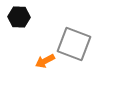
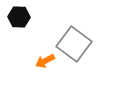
gray square: rotated 16 degrees clockwise
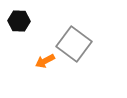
black hexagon: moved 4 px down
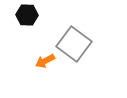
black hexagon: moved 8 px right, 6 px up
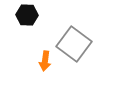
orange arrow: rotated 54 degrees counterclockwise
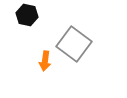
black hexagon: rotated 10 degrees clockwise
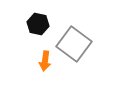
black hexagon: moved 11 px right, 9 px down
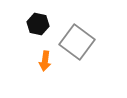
gray square: moved 3 px right, 2 px up
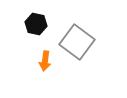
black hexagon: moved 2 px left
